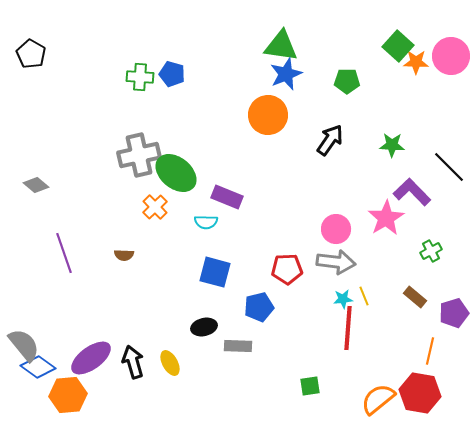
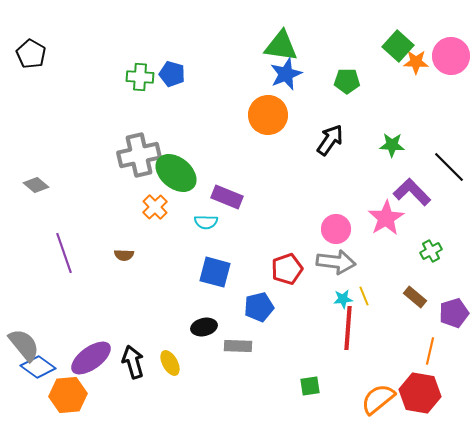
red pentagon at (287, 269): rotated 16 degrees counterclockwise
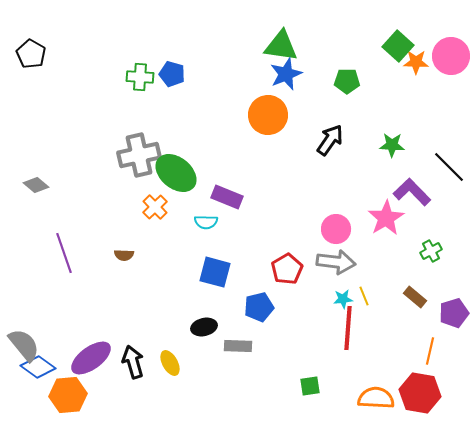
red pentagon at (287, 269): rotated 12 degrees counterclockwise
orange semicircle at (378, 399): moved 2 px left, 1 px up; rotated 42 degrees clockwise
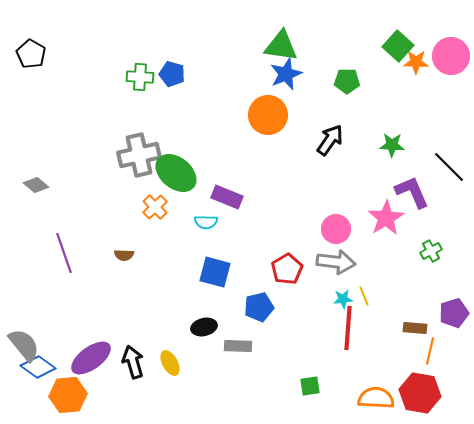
purple L-shape at (412, 192): rotated 21 degrees clockwise
brown rectangle at (415, 297): moved 31 px down; rotated 35 degrees counterclockwise
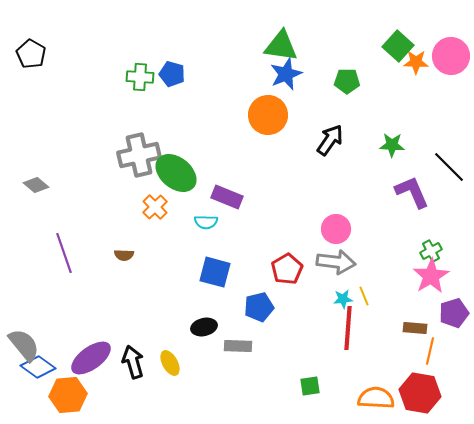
pink star at (386, 218): moved 45 px right, 58 px down
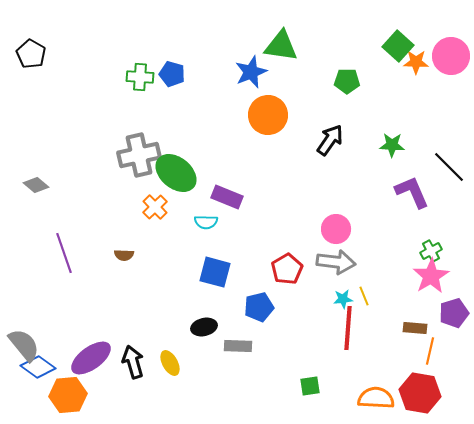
blue star at (286, 74): moved 35 px left, 2 px up
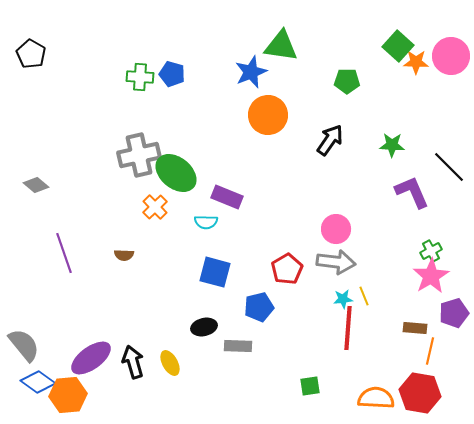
blue diamond at (38, 367): moved 15 px down
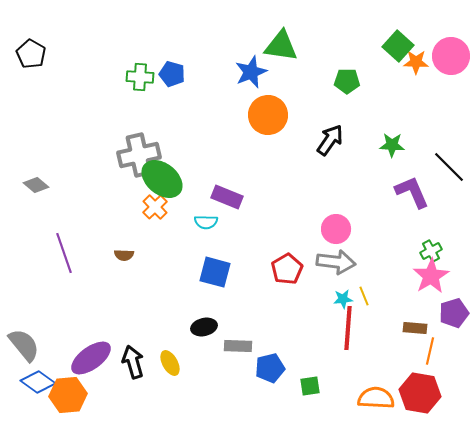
green ellipse at (176, 173): moved 14 px left, 6 px down
blue pentagon at (259, 307): moved 11 px right, 61 px down
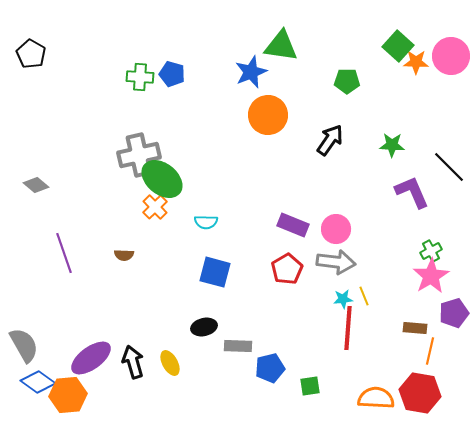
purple rectangle at (227, 197): moved 66 px right, 28 px down
gray semicircle at (24, 345): rotated 9 degrees clockwise
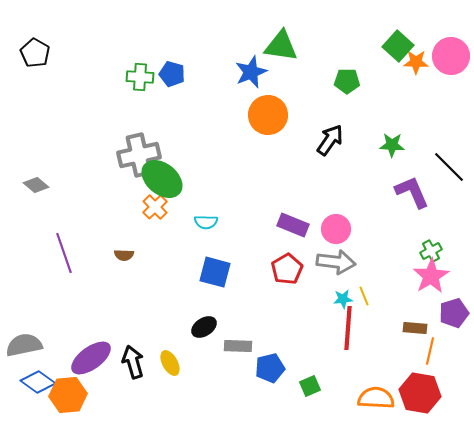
black pentagon at (31, 54): moved 4 px right, 1 px up
black ellipse at (204, 327): rotated 20 degrees counterclockwise
gray semicircle at (24, 345): rotated 72 degrees counterclockwise
green square at (310, 386): rotated 15 degrees counterclockwise
